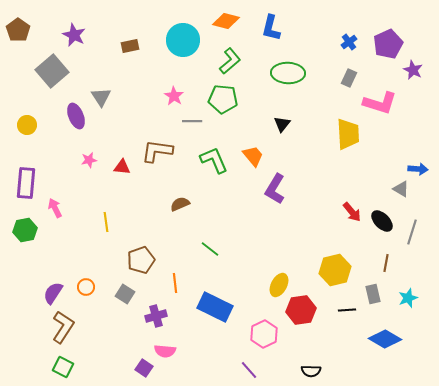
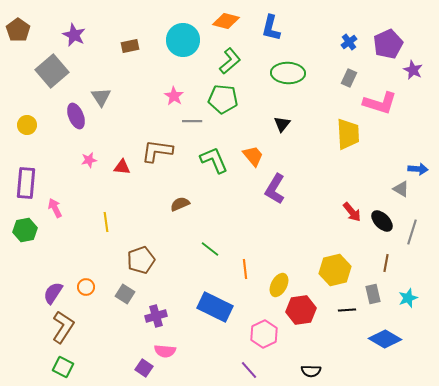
orange line at (175, 283): moved 70 px right, 14 px up
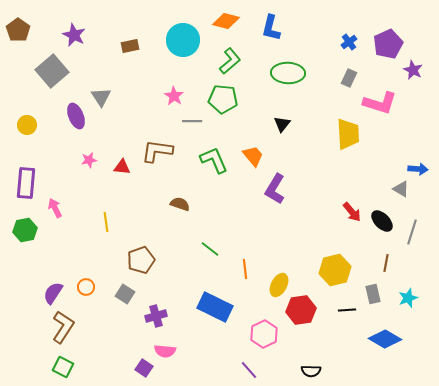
brown semicircle at (180, 204): rotated 42 degrees clockwise
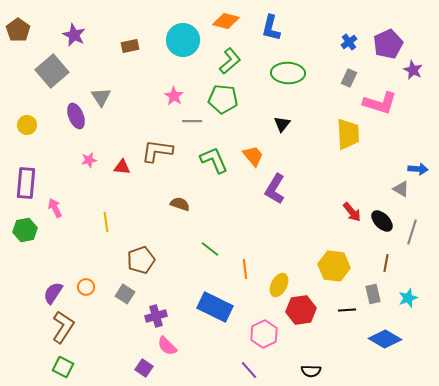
yellow hexagon at (335, 270): moved 1 px left, 4 px up; rotated 20 degrees clockwise
pink semicircle at (165, 351): moved 2 px right, 5 px up; rotated 40 degrees clockwise
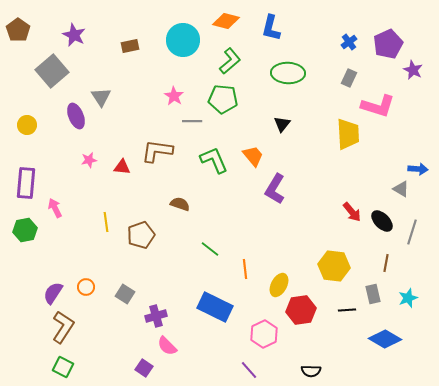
pink L-shape at (380, 103): moved 2 px left, 3 px down
brown pentagon at (141, 260): moved 25 px up
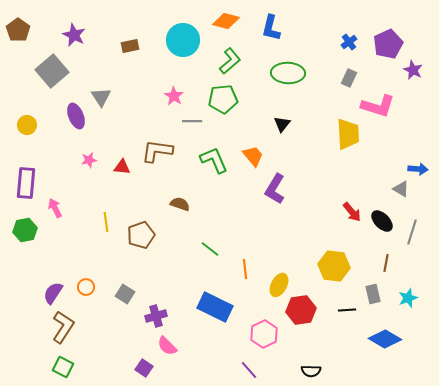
green pentagon at (223, 99): rotated 12 degrees counterclockwise
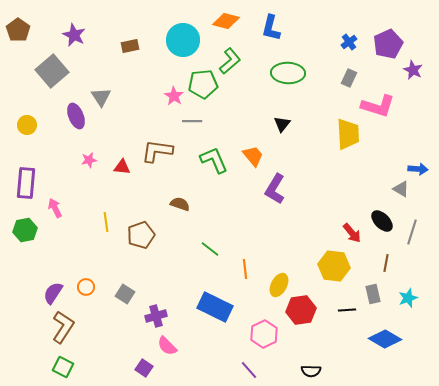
green pentagon at (223, 99): moved 20 px left, 15 px up
red arrow at (352, 212): moved 21 px down
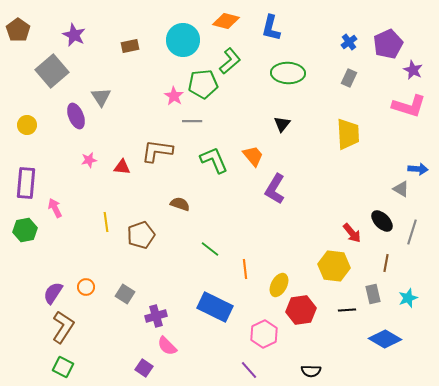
pink L-shape at (378, 106): moved 31 px right
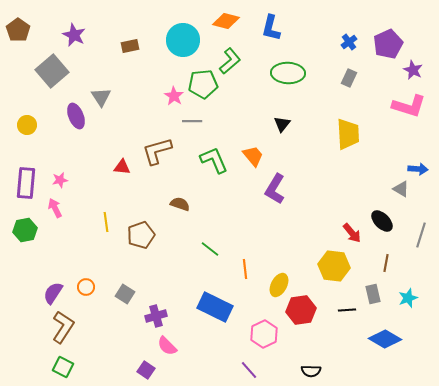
brown L-shape at (157, 151): rotated 24 degrees counterclockwise
pink star at (89, 160): moved 29 px left, 20 px down
gray line at (412, 232): moved 9 px right, 3 px down
purple square at (144, 368): moved 2 px right, 2 px down
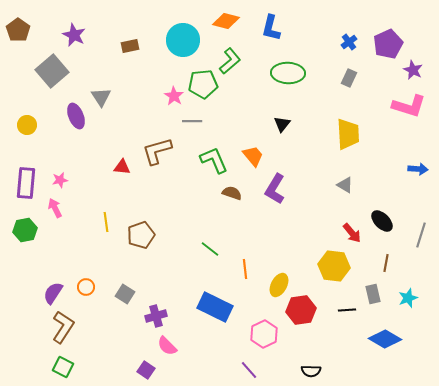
gray triangle at (401, 189): moved 56 px left, 4 px up
brown semicircle at (180, 204): moved 52 px right, 11 px up
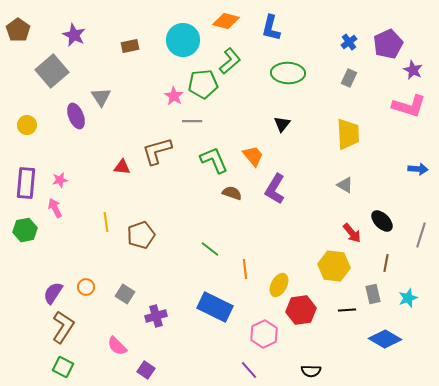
pink semicircle at (167, 346): moved 50 px left
